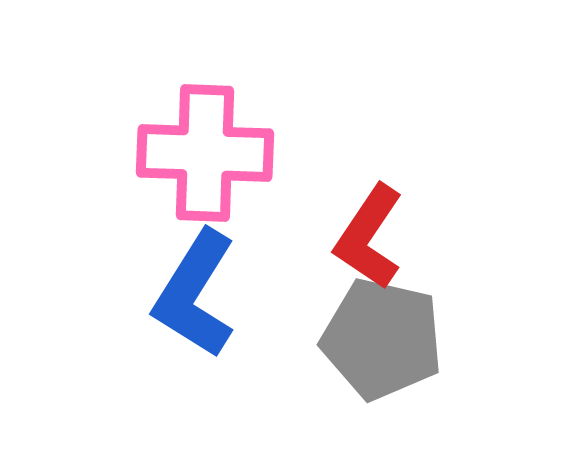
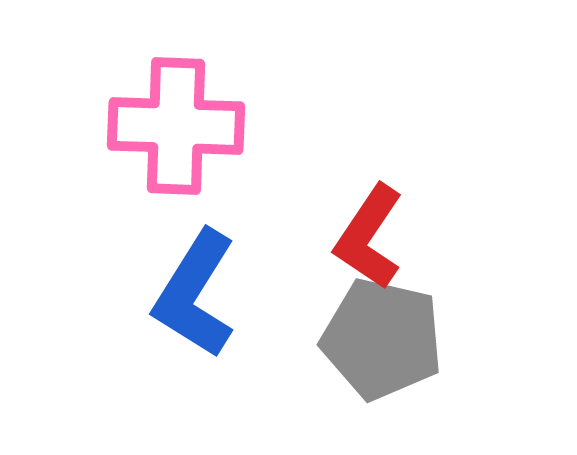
pink cross: moved 29 px left, 27 px up
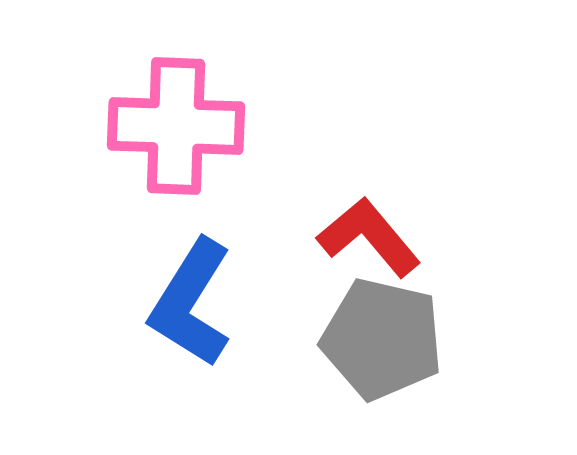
red L-shape: rotated 106 degrees clockwise
blue L-shape: moved 4 px left, 9 px down
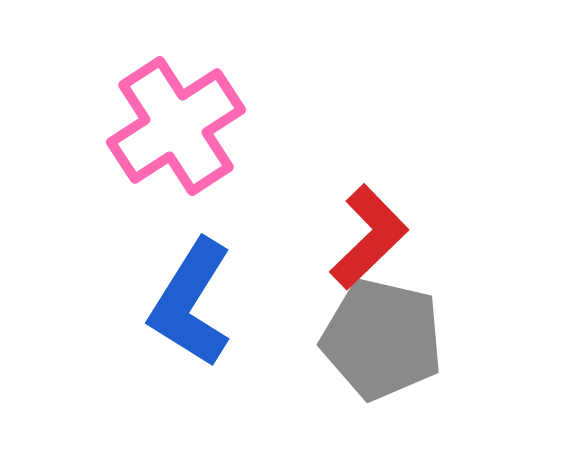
pink cross: rotated 35 degrees counterclockwise
red L-shape: rotated 86 degrees clockwise
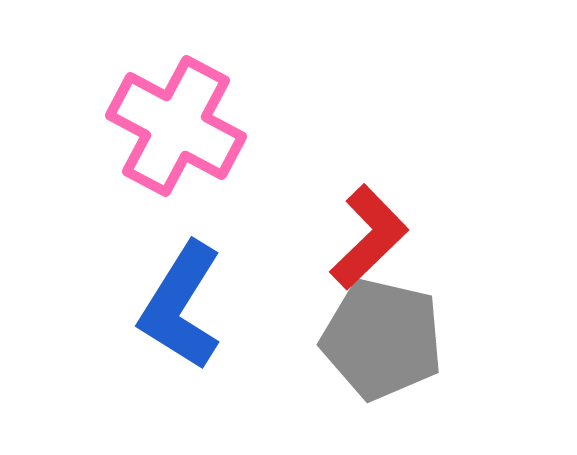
pink cross: rotated 29 degrees counterclockwise
blue L-shape: moved 10 px left, 3 px down
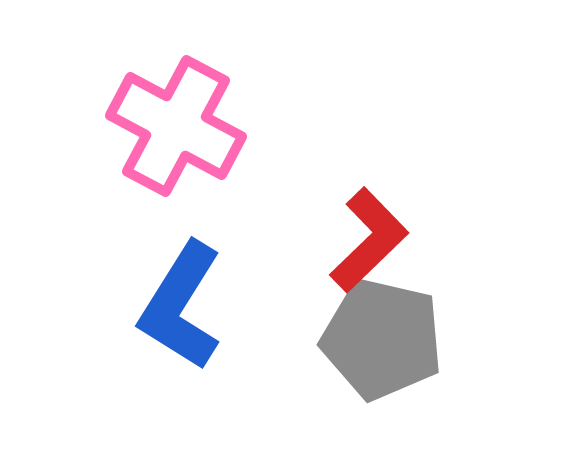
red L-shape: moved 3 px down
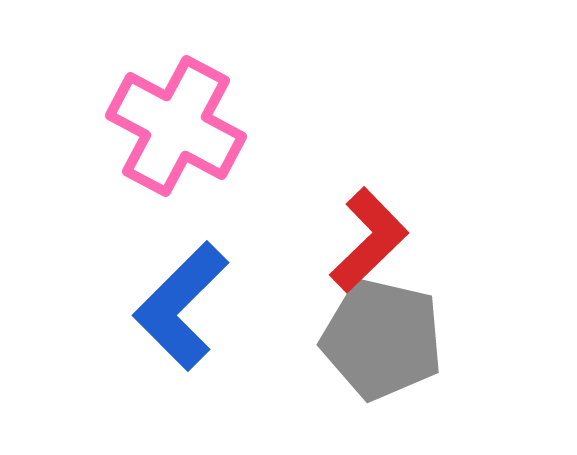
blue L-shape: rotated 13 degrees clockwise
